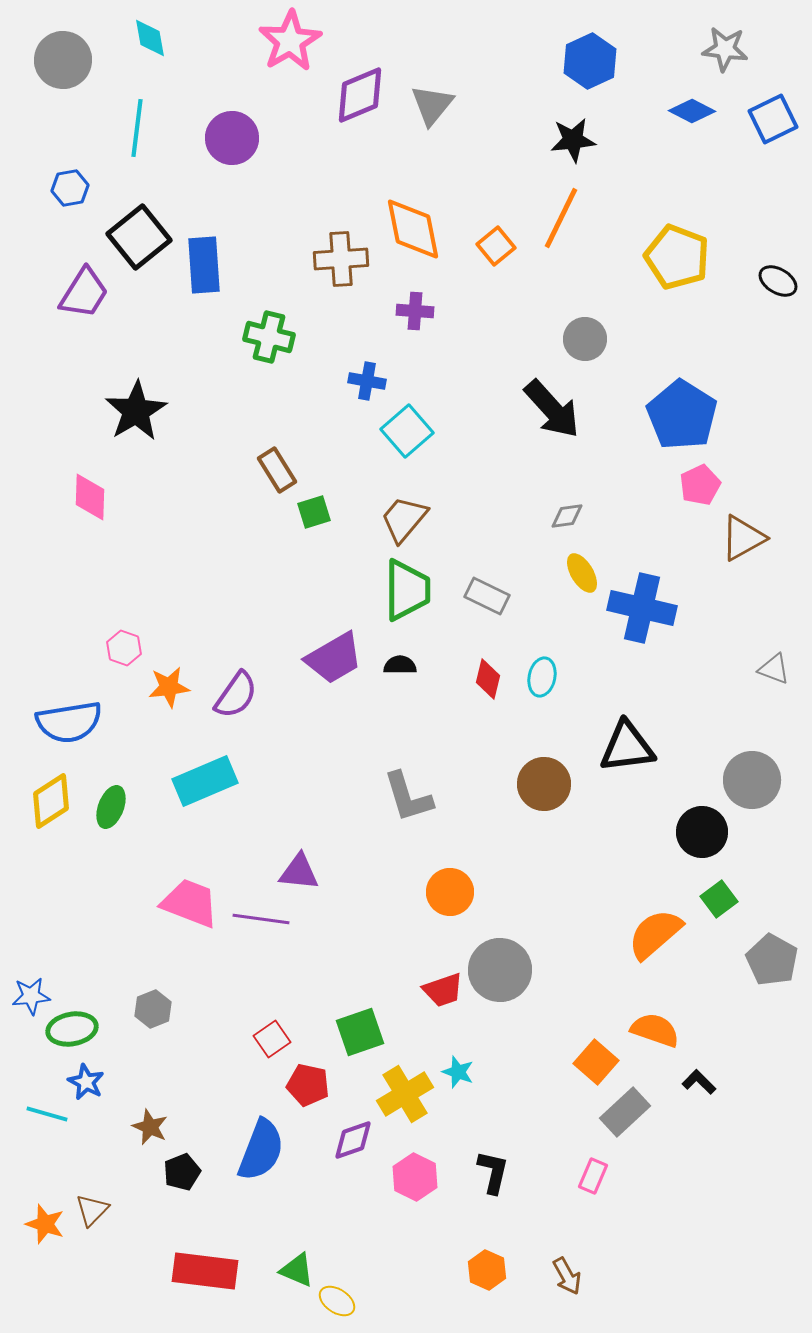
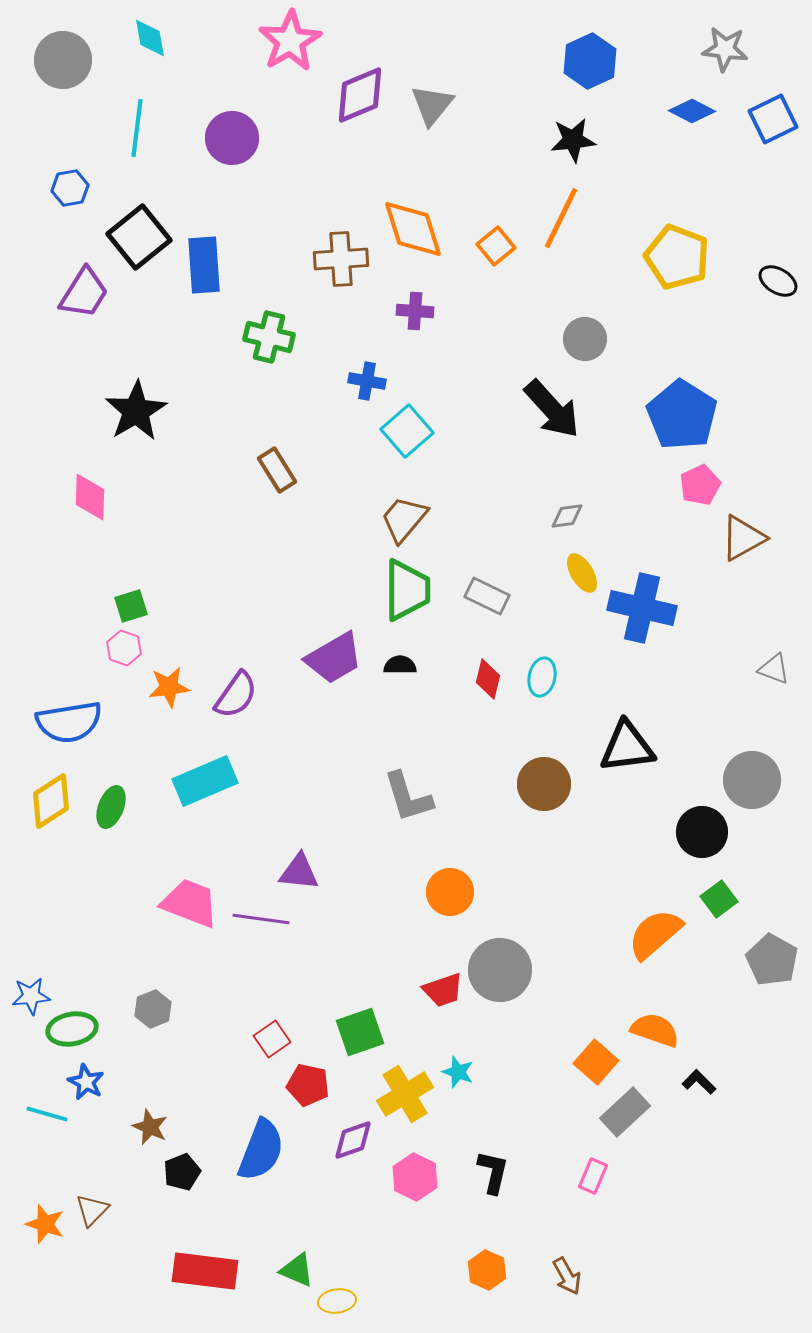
orange diamond at (413, 229): rotated 6 degrees counterclockwise
green square at (314, 512): moved 183 px left, 94 px down
yellow ellipse at (337, 1301): rotated 42 degrees counterclockwise
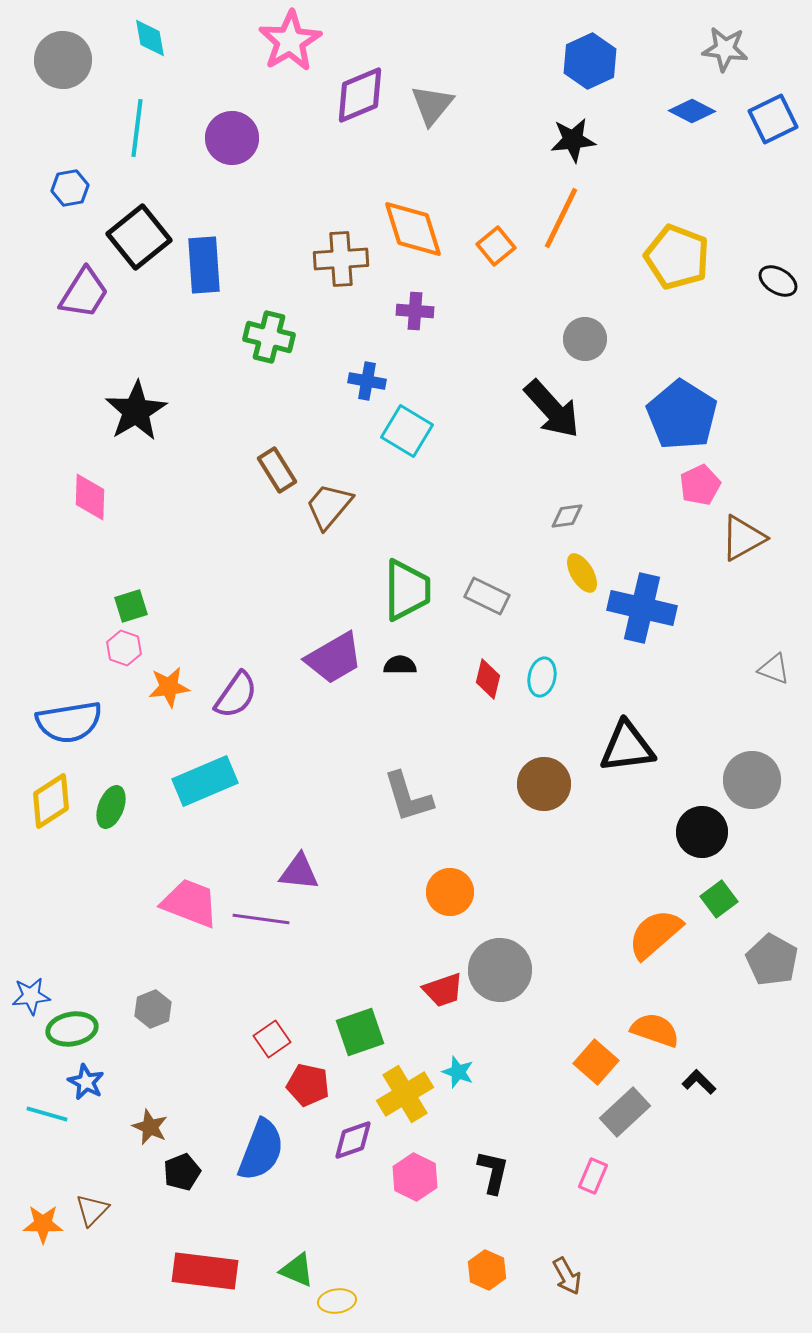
cyan square at (407, 431): rotated 18 degrees counterclockwise
brown trapezoid at (404, 519): moved 75 px left, 13 px up
orange star at (45, 1224): moved 2 px left; rotated 18 degrees counterclockwise
